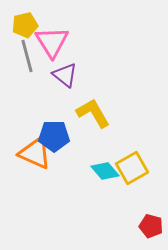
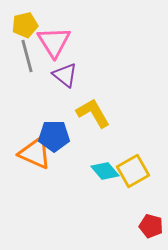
pink triangle: moved 2 px right
yellow square: moved 1 px right, 3 px down
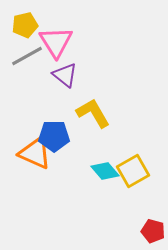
pink triangle: moved 2 px right
gray line: rotated 76 degrees clockwise
red pentagon: moved 2 px right, 5 px down
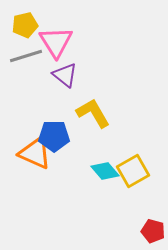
gray line: moved 1 px left; rotated 12 degrees clockwise
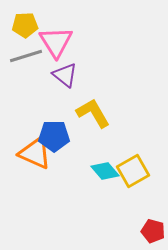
yellow pentagon: rotated 10 degrees clockwise
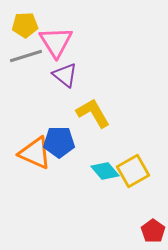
blue pentagon: moved 5 px right, 6 px down
red pentagon: rotated 20 degrees clockwise
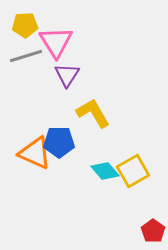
purple triangle: moved 2 px right; rotated 24 degrees clockwise
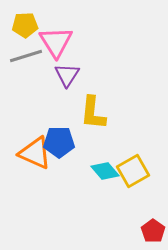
yellow L-shape: rotated 144 degrees counterclockwise
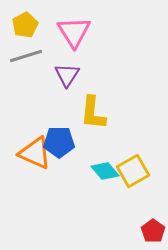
yellow pentagon: rotated 25 degrees counterclockwise
pink triangle: moved 18 px right, 10 px up
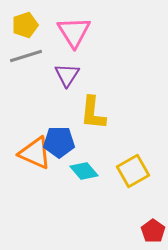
yellow pentagon: rotated 10 degrees clockwise
cyan diamond: moved 21 px left
